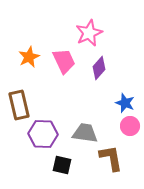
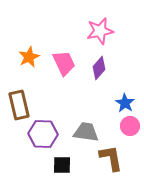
pink star: moved 11 px right, 2 px up; rotated 12 degrees clockwise
pink trapezoid: moved 2 px down
blue star: rotated 12 degrees clockwise
gray trapezoid: moved 1 px right, 1 px up
black square: rotated 12 degrees counterclockwise
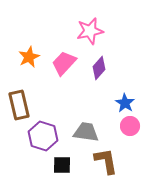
pink star: moved 10 px left
pink trapezoid: rotated 112 degrees counterclockwise
purple hexagon: moved 2 px down; rotated 16 degrees clockwise
brown L-shape: moved 5 px left, 3 px down
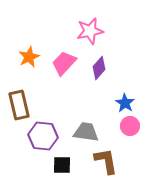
purple hexagon: rotated 12 degrees counterclockwise
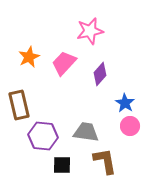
purple diamond: moved 1 px right, 6 px down
brown L-shape: moved 1 px left
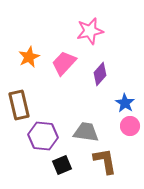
black square: rotated 24 degrees counterclockwise
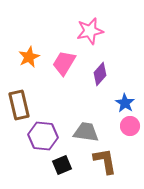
pink trapezoid: rotated 12 degrees counterclockwise
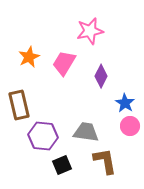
purple diamond: moved 1 px right, 2 px down; rotated 15 degrees counterclockwise
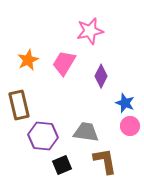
orange star: moved 1 px left, 3 px down
blue star: rotated 12 degrees counterclockwise
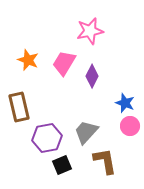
orange star: rotated 25 degrees counterclockwise
purple diamond: moved 9 px left
brown rectangle: moved 2 px down
gray trapezoid: rotated 56 degrees counterclockwise
purple hexagon: moved 4 px right, 2 px down; rotated 16 degrees counterclockwise
